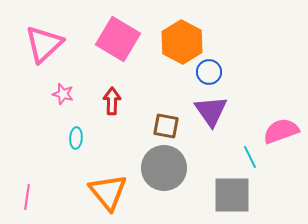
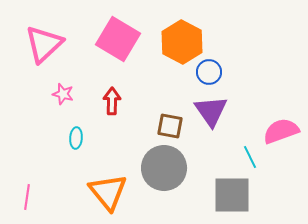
brown square: moved 4 px right
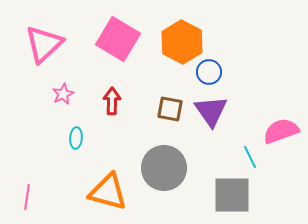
pink star: rotated 30 degrees clockwise
brown square: moved 17 px up
orange triangle: rotated 36 degrees counterclockwise
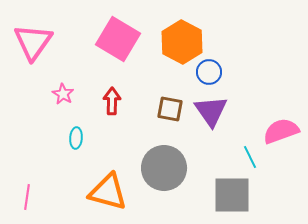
pink triangle: moved 11 px left, 2 px up; rotated 12 degrees counterclockwise
pink star: rotated 15 degrees counterclockwise
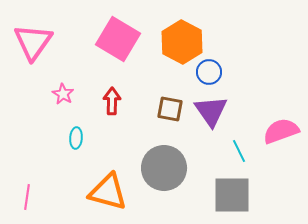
cyan line: moved 11 px left, 6 px up
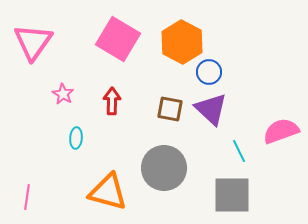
purple triangle: moved 2 px up; rotated 12 degrees counterclockwise
